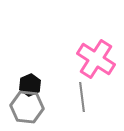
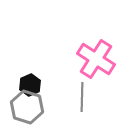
gray line: rotated 8 degrees clockwise
gray hexagon: rotated 12 degrees clockwise
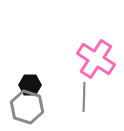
black hexagon: rotated 25 degrees clockwise
gray line: moved 2 px right
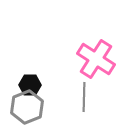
gray hexagon: rotated 20 degrees clockwise
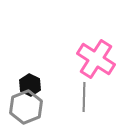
black hexagon: rotated 25 degrees clockwise
gray hexagon: moved 1 px left
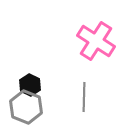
pink cross: moved 18 px up
gray hexagon: rotated 16 degrees counterclockwise
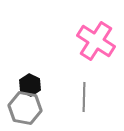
gray hexagon: moved 1 px left, 1 px down; rotated 12 degrees counterclockwise
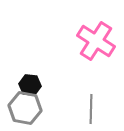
black hexagon: rotated 20 degrees counterclockwise
gray line: moved 7 px right, 12 px down
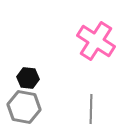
black hexagon: moved 2 px left, 7 px up
gray hexagon: moved 1 px left, 1 px up
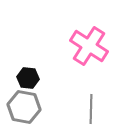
pink cross: moved 7 px left, 5 px down
